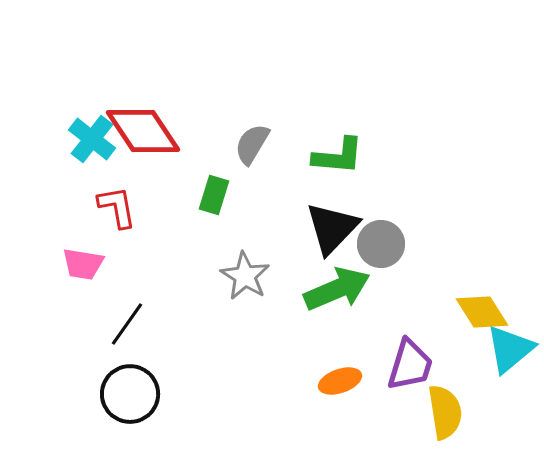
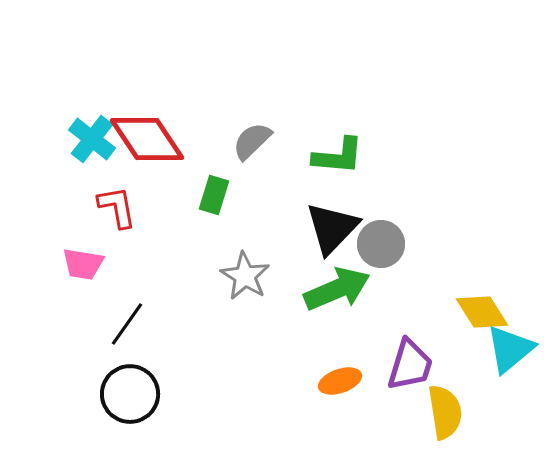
red diamond: moved 4 px right, 8 px down
gray semicircle: moved 3 px up; rotated 15 degrees clockwise
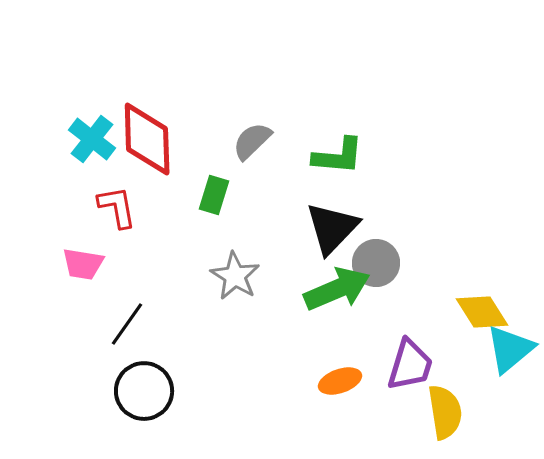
red diamond: rotated 32 degrees clockwise
gray circle: moved 5 px left, 19 px down
gray star: moved 10 px left
black circle: moved 14 px right, 3 px up
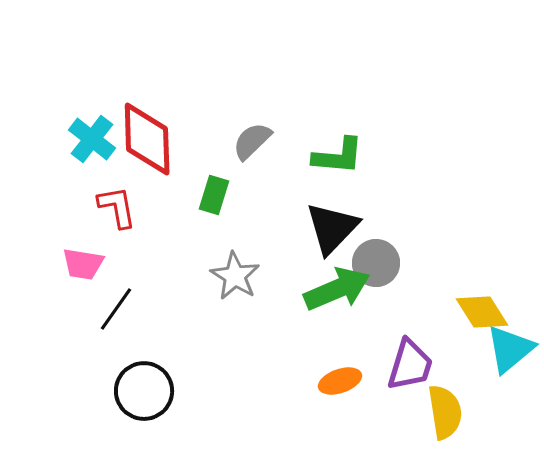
black line: moved 11 px left, 15 px up
